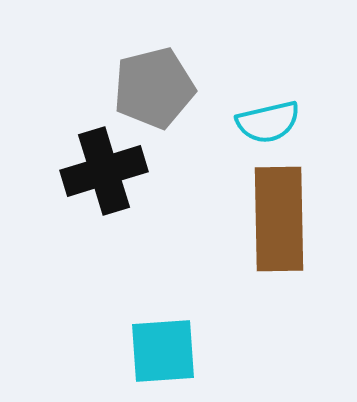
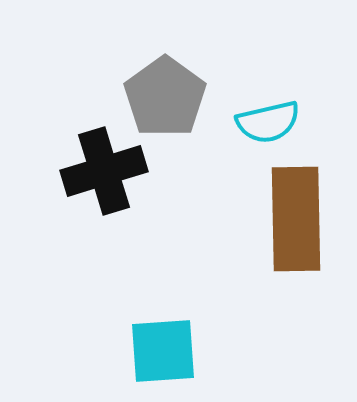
gray pentagon: moved 11 px right, 9 px down; rotated 22 degrees counterclockwise
brown rectangle: moved 17 px right
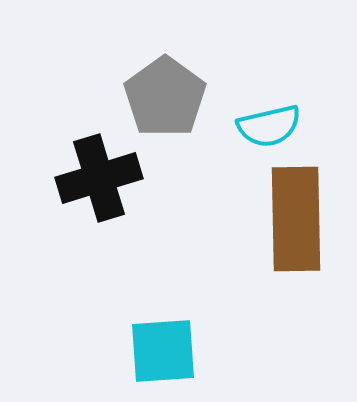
cyan semicircle: moved 1 px right, 4 px down
black cross: moved 5 px left, 7 px down
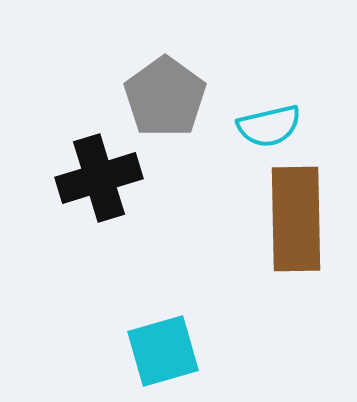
cyan square: rotated 12 degrees counterclockwise
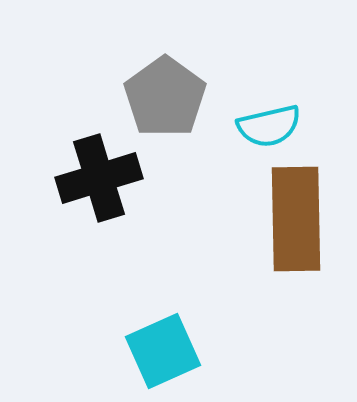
cyan square: rotated 8 degrees counterclockwise
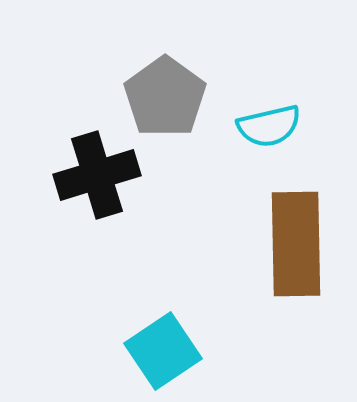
black cross: moved 2 px left, 3 px up
brown rectangle: moved 25 px down
cyan square: rotated 10 degrees counterclockwise
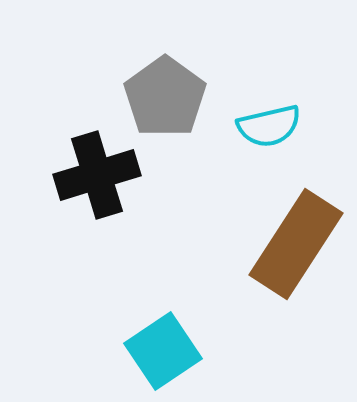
brown rectangle: rotated 34 degrees clockwise
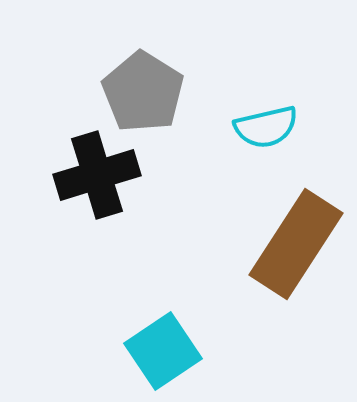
gray pentagon: moved 22 px left, 5 px up; rotated 4 degrees counterclockwise
cyan semicircle: moved 3 px left, 1 px down
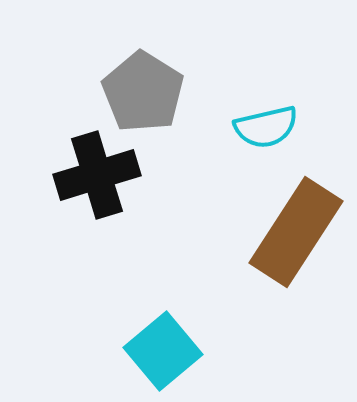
brown rectangle: moved 12 px up
cyan square: rotated 6 degrees counterclockwise
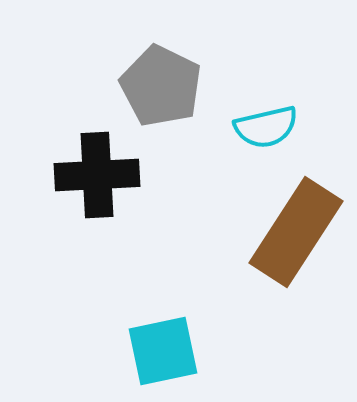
gray pentagon: moved 18 px right, 6 px up; rotated 6 degrees counterclockwise
black cross: rotated 14 degrees clockwise
cyan square: rotated 28 degrees clockwise
